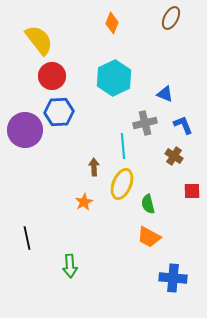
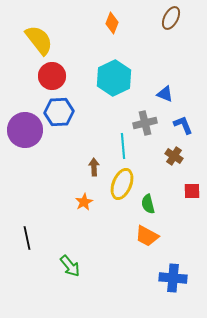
orange trapezoid: moved 2 px left, 1 px up
green arrow: rotated 35 degrees counterclockwise
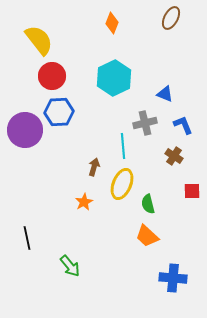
brown arrow: rotated 18 degrees clockwise
orange trapezoid: rotated 15 degrees clockwise
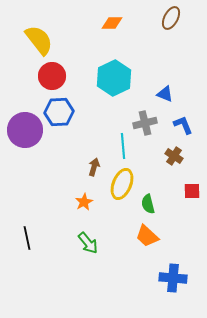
orange diamond: rotated 70 degrees clockwise
green arrow: moved 18 px right, 23 px up
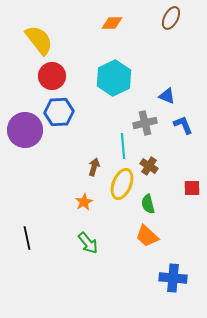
blue triangle: moved 2 px right, 2 px down
brown cross: moved 25 px left, 10 px down
red square: moved 3 px up
